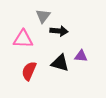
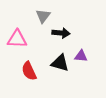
black arrow: moved 2 px right, 2 px down
pink triangle: moved 6 px left
red semicircle: rotated 48 degrees counterclockwise
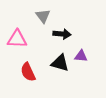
gray triangle: rotated 14 degrees counterclockwise
black arrow: moved 1 px right, 1 px down
red semicircle: moved 1 px left, 1 px down
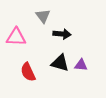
pink triangle: moved 1 px left, 2 px up
purple triangle: moved 9 px down
